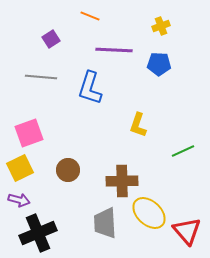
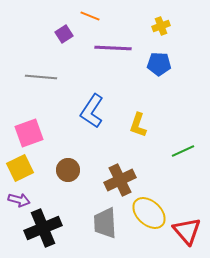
purple square: moved 13 px right, 5 px up
purple line: moved 1 px left, 2 px up
blue L-shape: moved 2 px right, 23 px down; rotated 16 degrees clockwise
brown cross: moved 2 px left, 1 px up; rotated 24 degrees counterclockwise
black cross: moved 5 px right, 5 px up
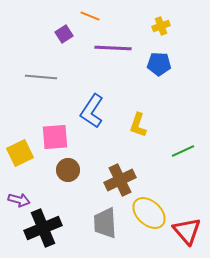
pink square: moved 26 px right, 4 px down; rotated 16 degrees clockwise
yellow square: moved 15 px up
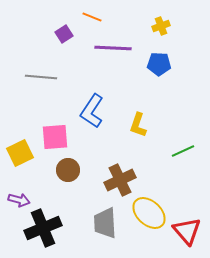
orange line: moved 2 px right, 1 px down
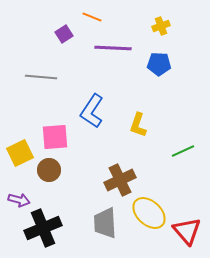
brown circle: moved 19 px left
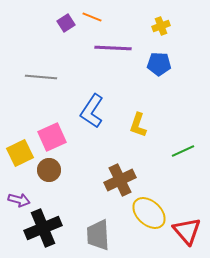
purple square: moved 2 px right, 11 px up
pink square: moved 3 px left; rotated 20 degrees counterclockwise
gray trapezoid: moved 7 px left, 12 px down
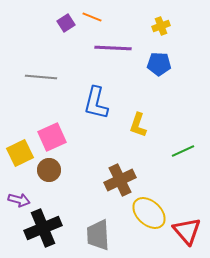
blue L-shape: moved 4 px right, 8 px up; rotated 20 degrees counterclockwise
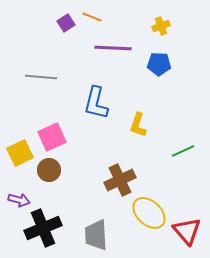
gray trapezoid: moved 2 px left
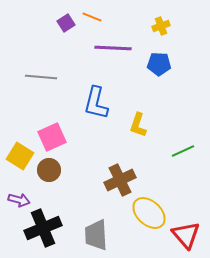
yellow square: moved 3 px down; rotated 32 degrees counterclockwise
red triangle: moved 1 px left, 4 px down
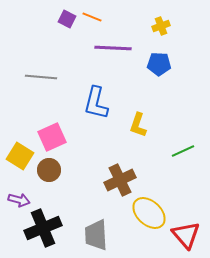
purple square: moved 1 px right, 4 px up; rotated 30 degrees counterclockwise
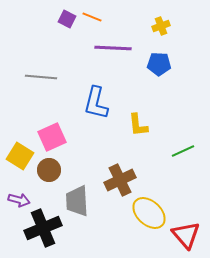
yellow L-shape: rotated 25 degrees counterclockwise
gray trapezoid: moved 19 px left, 34 px up
